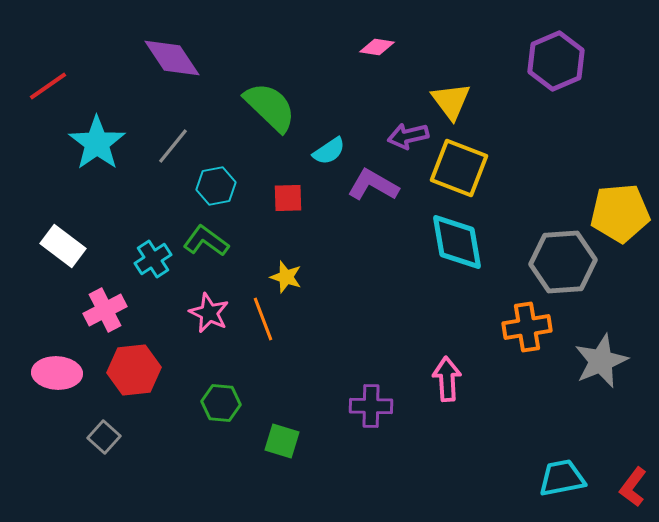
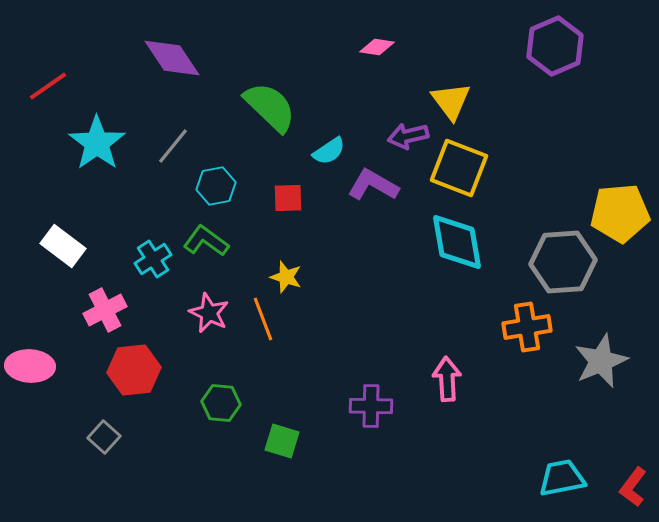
purple hexagon: moved 1 px left, 15 px up
pink ellipse: moved 27 px left, 7 px up
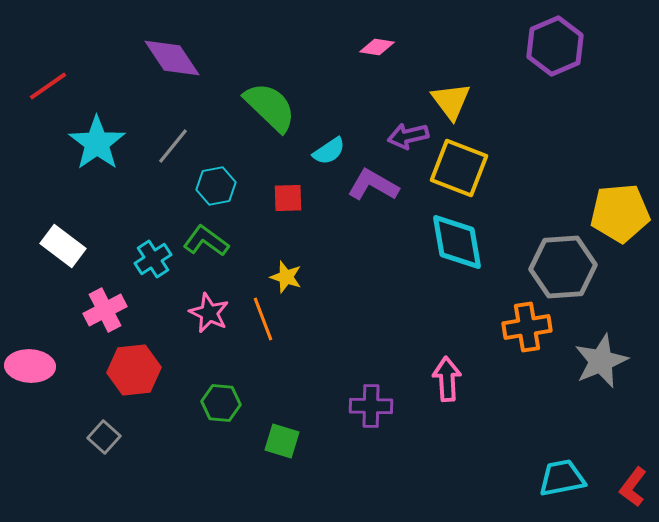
gray hexagon: moved 5 px down
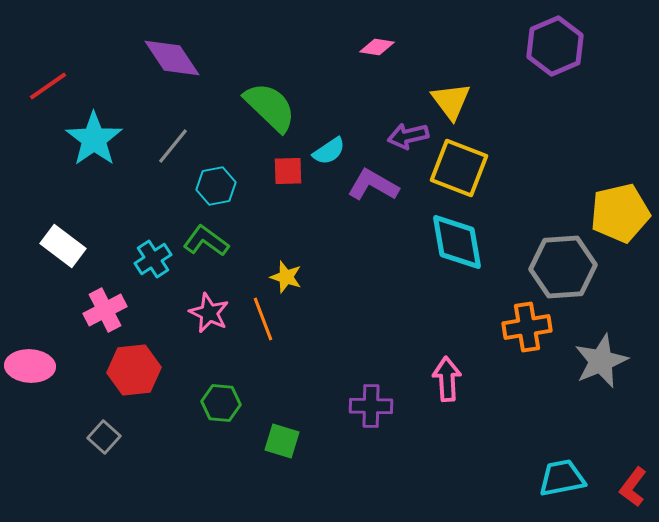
cyan star: moved 3 px left, 4 px up
red square: moved 27 px up
yellow pentagon: rotated 8 degrees counterclockwise
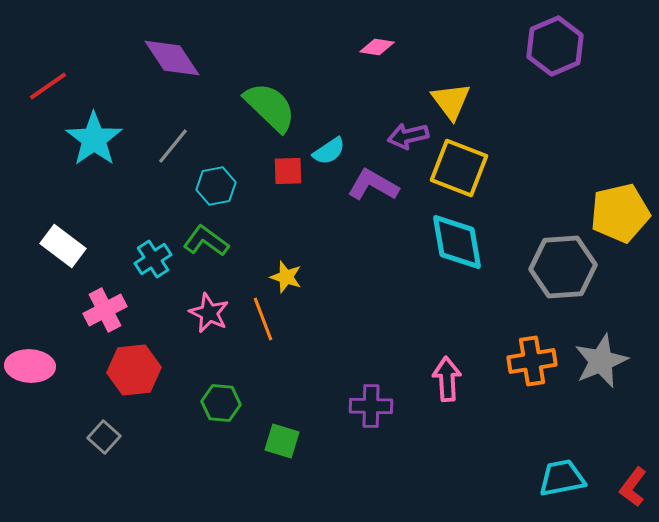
orange cross: moved 5 px right, 34 px down
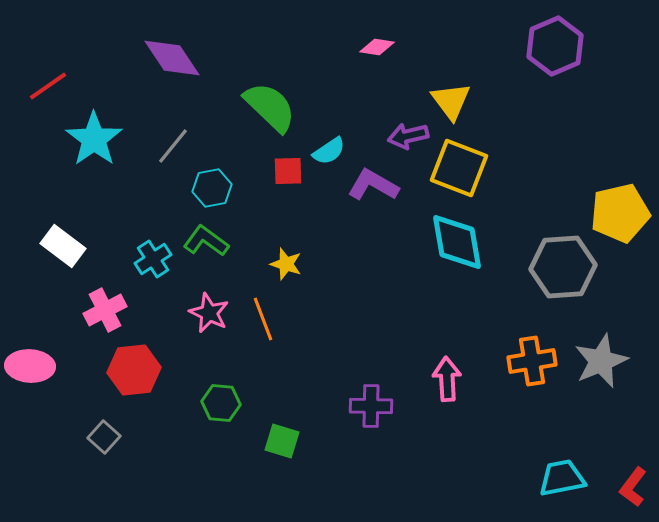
cyan hexagon: moved 4 px left, 2 px down
yellow star: moved 13 px up
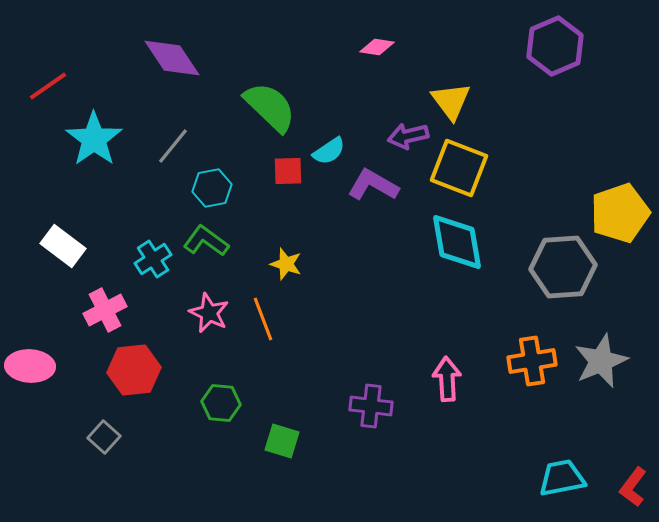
yellow pentagon: rotated 6 degrees counterclockwise
purple cross: rotated 6 degrees clockwise
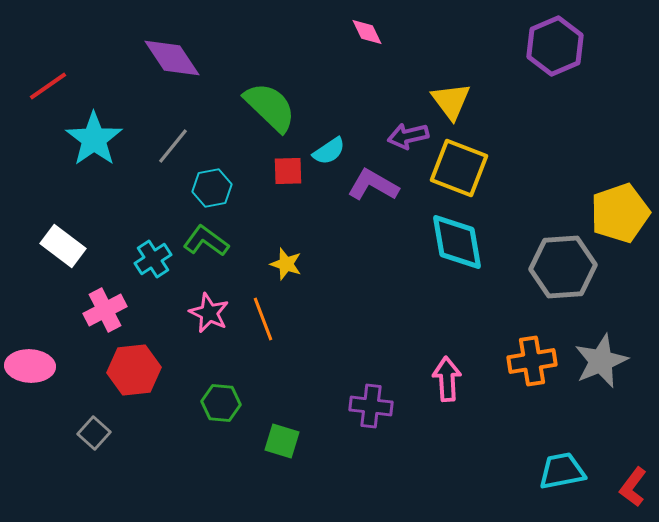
pink diamond: moved 10 px left, 15 px up; rotated 56 degrees clockwise
gray square: moved 10 px left, 4 px up
cyan trapezoid: moved 7 px up
